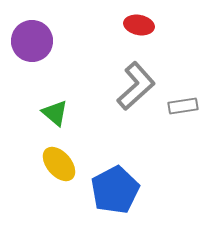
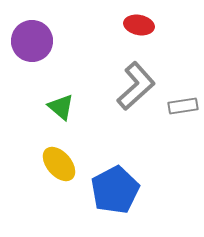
green triangle: moved 6 px right, 6 px up
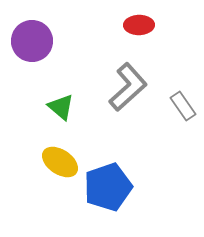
red ellipse: rotated 12 degrees counterclockwise
gray L-shape: moved 8 px left, 1 px down
gray rectangle: rotated 64 degrees clockwise
yellow ellipse: moved 1 px right, 2 px up; rotated 15 degrees counterclockwise
blue pentagon: moved 7 px left, 3 px up; rotated 9 degrees clockwise
